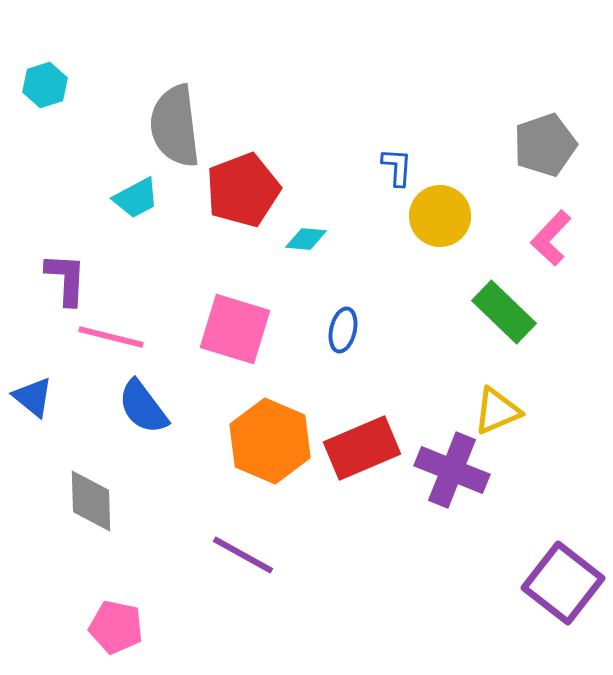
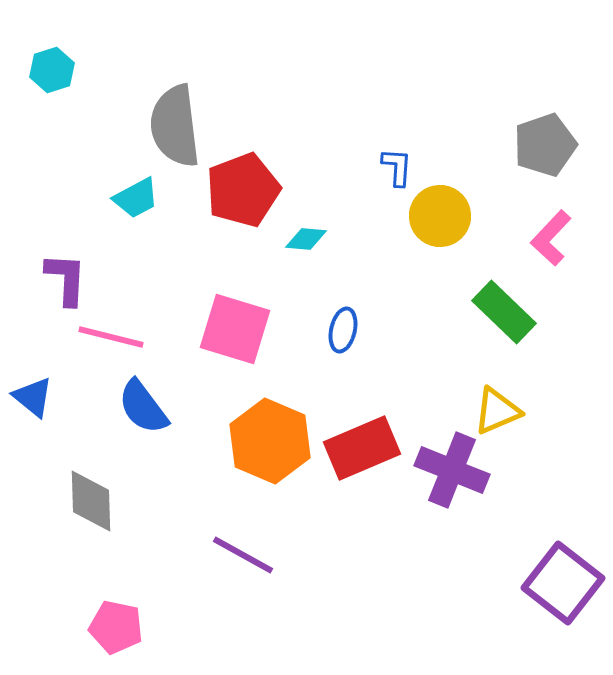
cyan hexagon: moved 7 px right, 15 px up
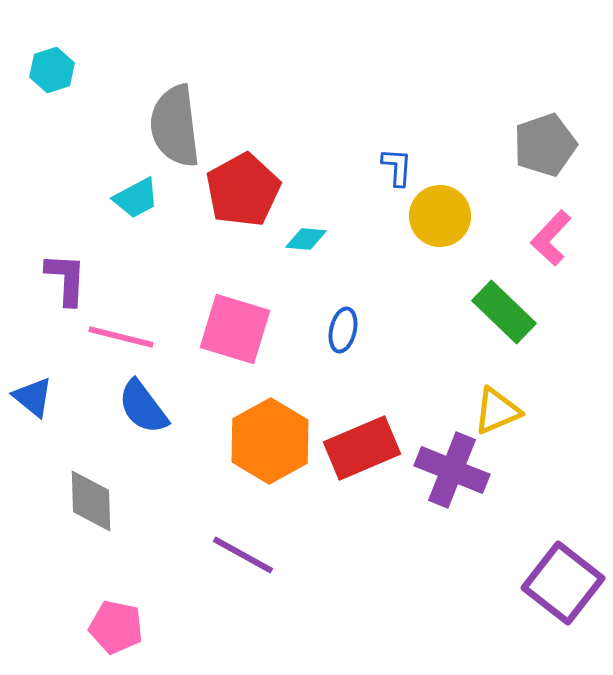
red pentagon: rotated 8 degrees counterclockwise
pink line: moved 10 px right
orange hexagon: rotated 8 degrees clockwise
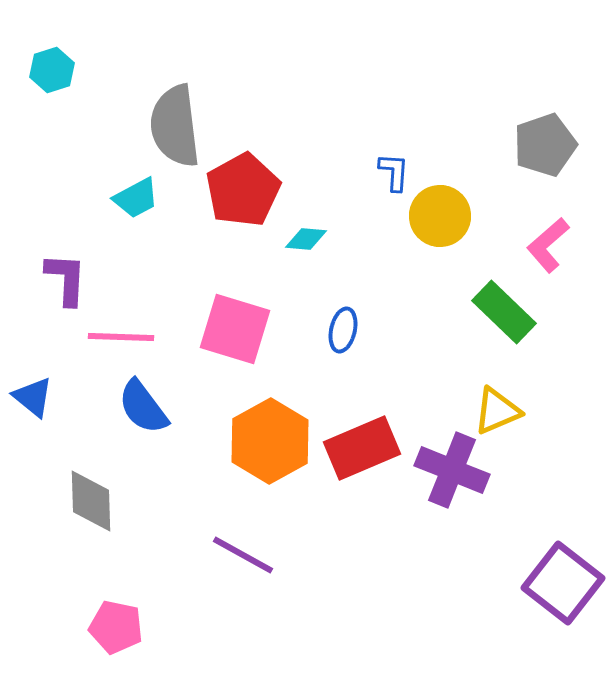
blue L-shape: moved 3 px left, 5 px down
pink L-shape: moved 3 px left, 7 px down; rotated 6 degrees clockwise
pink line: rotated 12 degrees counterclockwise
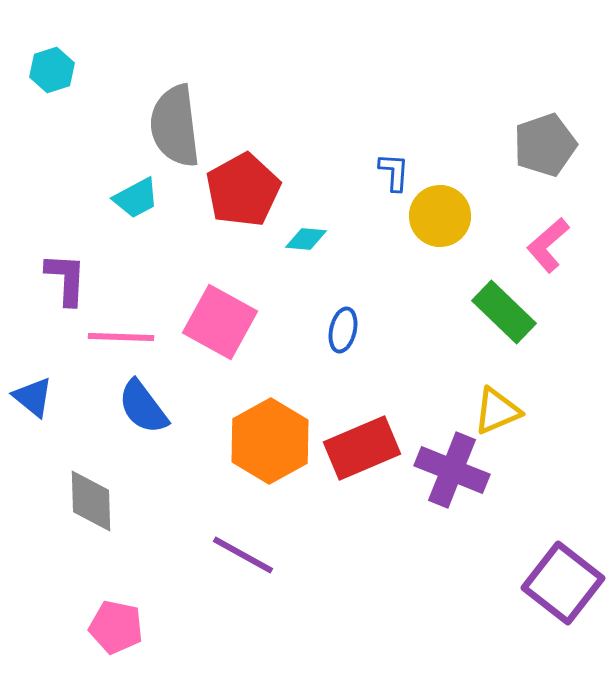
pink square: moved 15 px left, 7 px up; rotated 12 degrees clockwise
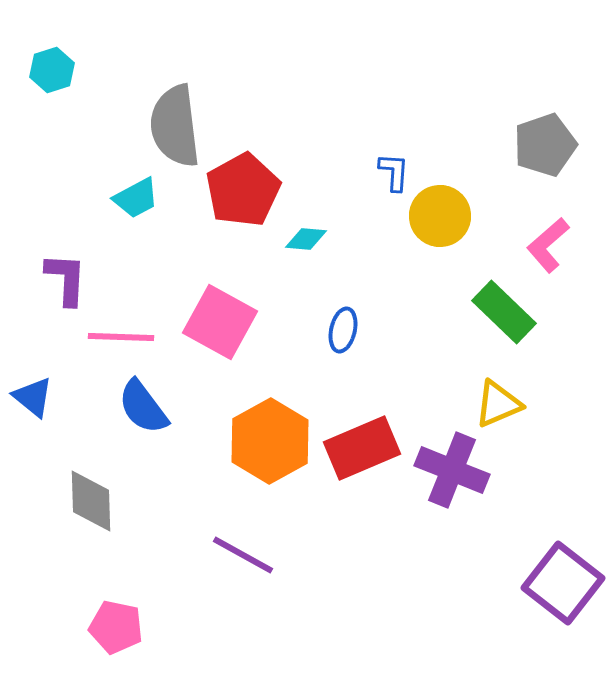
yellow triangle: moved 1 px right, 7 px up
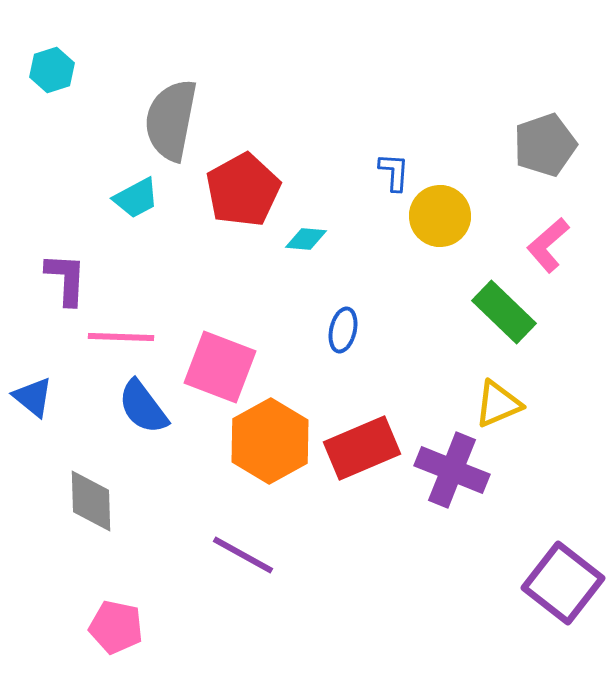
gray semicircle: moved 4 px left, 6 px up; rotated 18 degrees clockwise
pink square: moved 45 px down; rotated 8 degrees counterclockwise
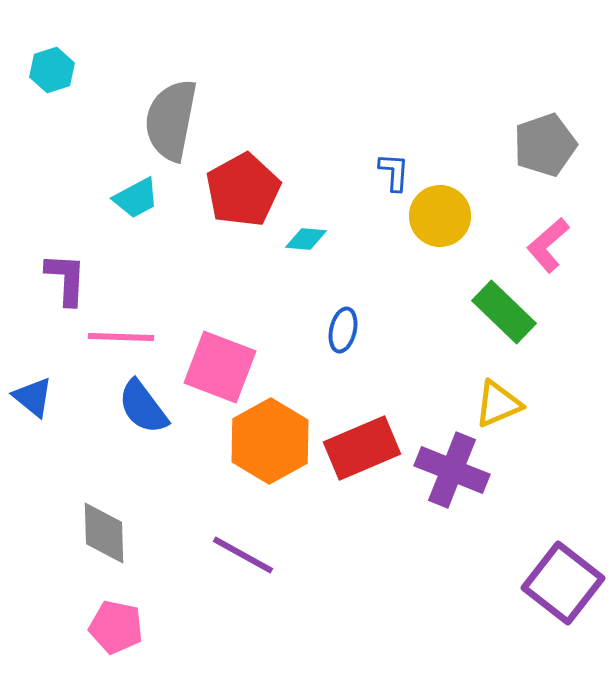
gray diamond: moved 13 px right, 32 px down
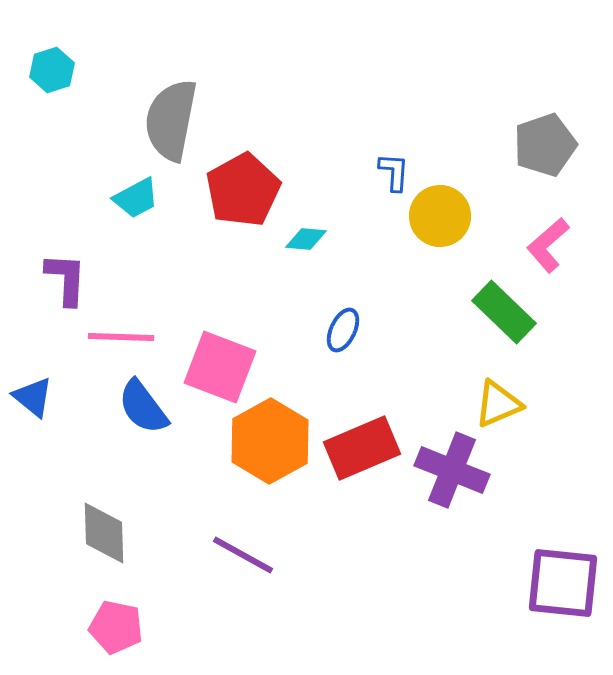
blue ellipse: rotated 12 degrees clockwise
purple square: rotated 32 degrees counterclockwise
